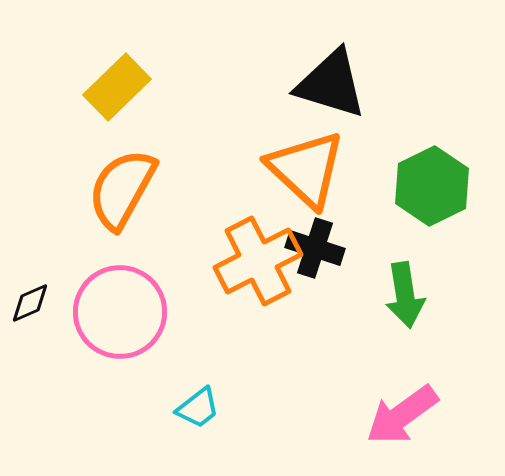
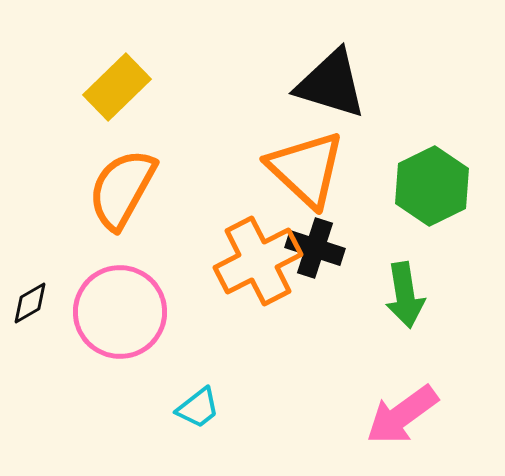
black diamond: rotated 6 degrees counterclockwise
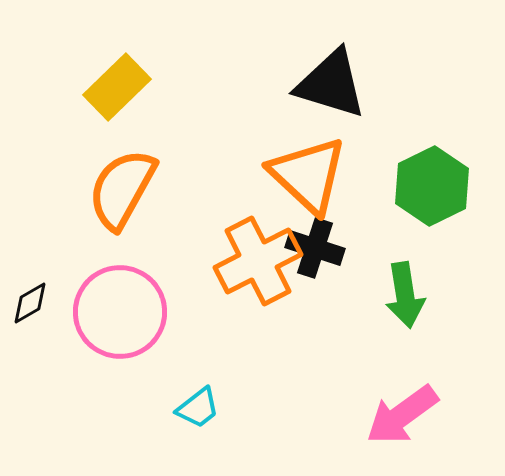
orange triangle: moved 2 px right, 6 px down
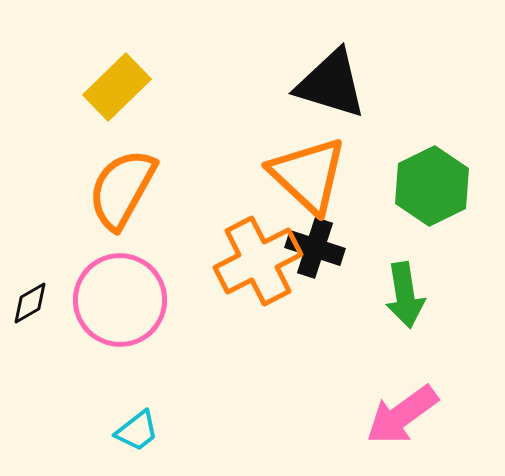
pink circle: moved 12 px up
cyan trapezoid: moved 61 px left, 23 px down
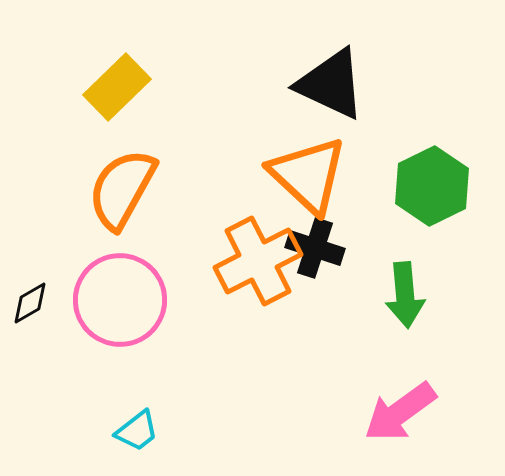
black triangle: rotated 8 degrees clockwise
green arrow: rotated 4 degrees clockwise
pink arrow: moved 2 px left, 3 px up
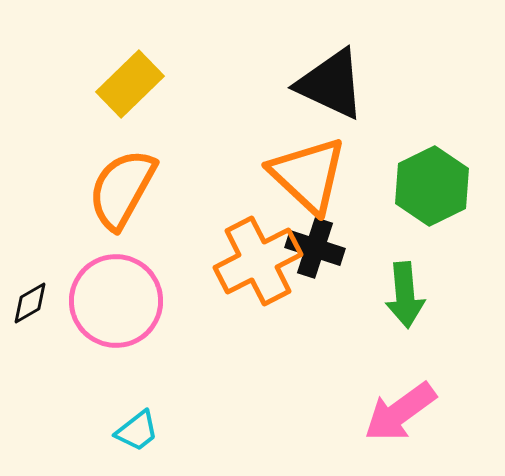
yellow rectangle: moved 13 px right, 3 px up
pink circle: moved 4 px left, 1 px down
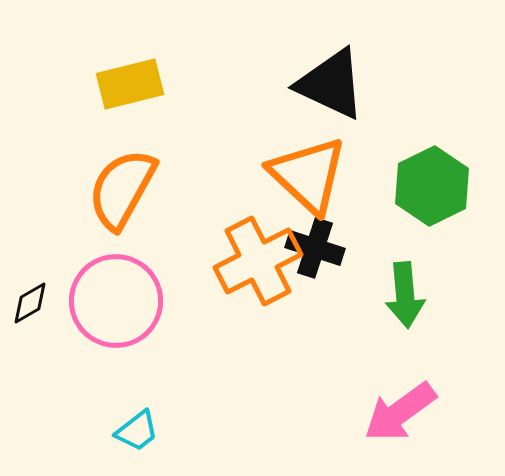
yellow rectangle: rotated 30 degrees clockwise
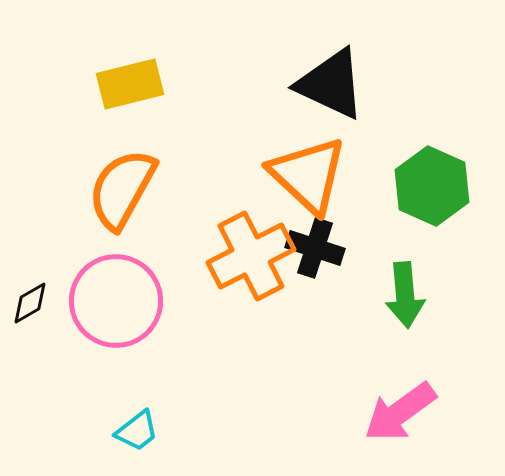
green hexagon: rotated 10 degrees counterclockwise
orange cross: moved 7 px left, 5 px up
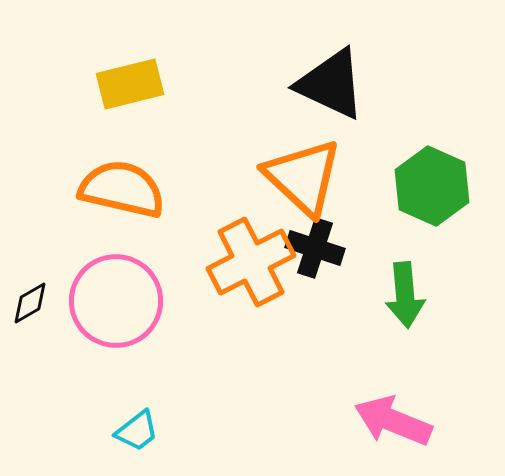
orange triangle: moved 5 px left, 2 px down
orange semicircle: rotated 74 degrees clockwise
orange cross: moved 6 px down
pink arrow: moved 7 px left, 9 px down; rotated 58 degrees clockwise
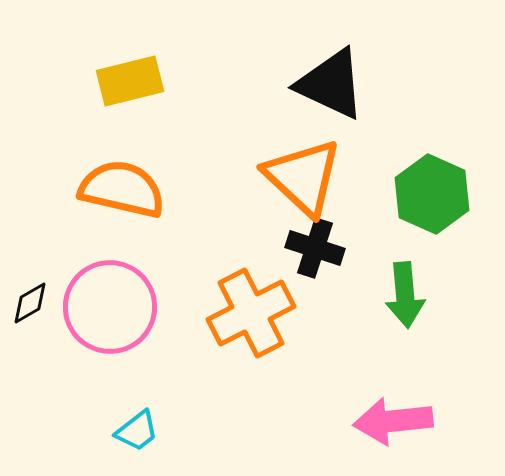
yellow rectangle: moved 3 px up
green hexagon: moved 8 px down
orange cross: moved 51 px down
pink circle: moved 6 px left, 6 px down
pink arrow: rotated 28 degrees counterclockwise
